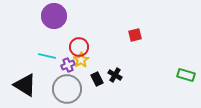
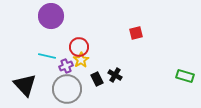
purple circle: moved 3 px left
red square: moved 1 px right, 2 px up
purple cross: moved 2 px left, 1 px down
green rectangle: moved 1 px left, 1 px down
black triangle: rotated 15 degrees clockwise
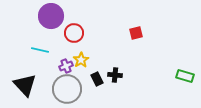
red circle: moved 5 px left, 14 px up
cyan line: moved 7 px left, 6 px up
black cross: rotated 24 degrees counterclockwise
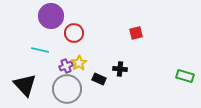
yellow star: moved 2 px left, 3 px down
black cross: moved 5 px right, 6 px up
black rectangle: moved 2 px right; rotated 40 degrees counterclockwise
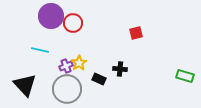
red circle: moved 1 px left, 10 px up
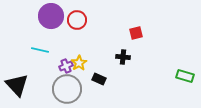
red circle: moved 4 px right, 3 px up
black cross: moved 3 px right, 12 px up
black triangle: moved 8 px left
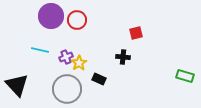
purple cross: moved 9 px up
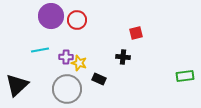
cyan line: rotated 24 degrees counterclockwise
purple cross: rotated 24 degrees clockwise
yellow star: rotated 21 degrees counterclockwise
green rectangle: rotated 24 degrees counterclockwise
black triangle: rotated 30 degrees clockwise
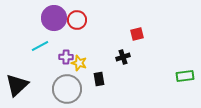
purple circle: moved 3 px right, 2 px down
red square: moved 1 px right, 1 px down
cyan line: moved 4 px up; rotated 18 degrees counterclockwise
black cross: rotated 24 degrees counterclockwise
black rectangle: rotated 56 degrees clockwise
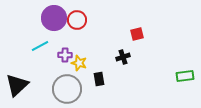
purple cross: moved 1 px left, 2 px up
